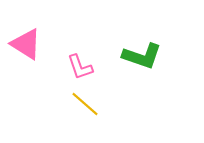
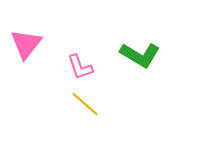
pink triangle: rotated 36 degrees clockwise
green L-shape: moved 2 px left, 1 px up; rotated 12 degrees clockwise
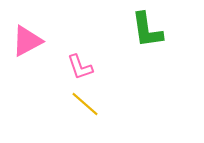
pink triangle: moved 1 px right, 3 px up; rotated 24 degrees clockwise
green L-shape: moved 7 px right, 25 px up; rotated 51 degrees clockwise
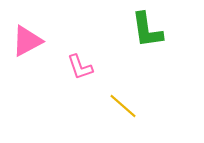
yellow line: moved 38 px right, 2 px down
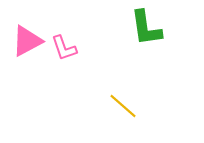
green L-shape: moved 1 px left, 2 px up
pink L-shape: moved 16 px left, 19 px up
